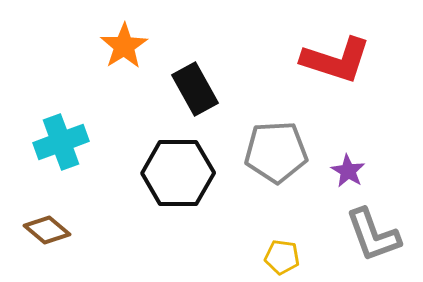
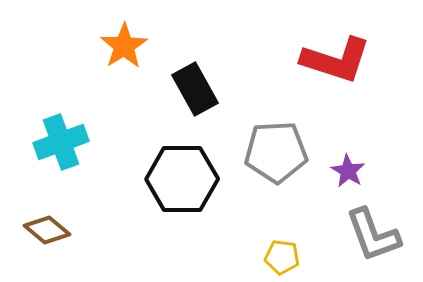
black hexagon: moved 4 px right, 6 px down
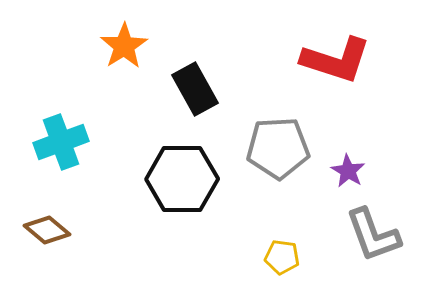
gray pentagon: moved 2 px right, 4 px up
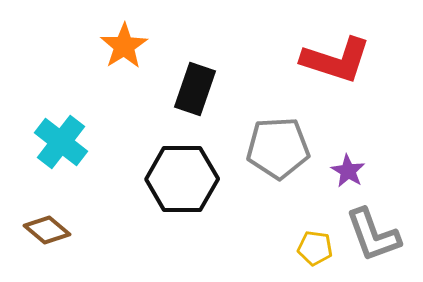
black rectangle: rotated 48 degrees clockwise
cyan cross: rotated 32 degrees counterclockwise
yellow pentagon: moved 33 px right, 9 px up
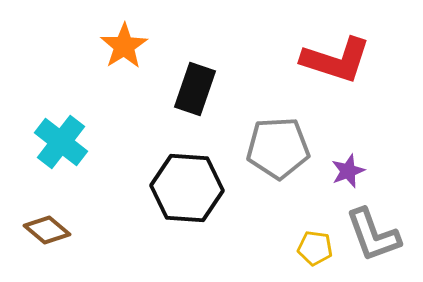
purple star: rotated 20 degrees clockwise
black hexagon: moved 5 px right, 9 px down; rotated 4 degrees clockwise
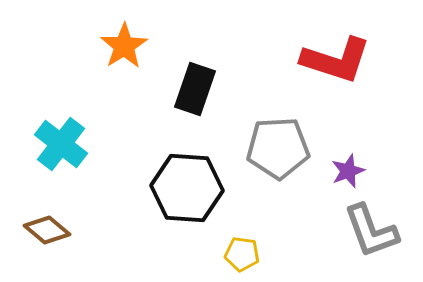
cyan cross: moved 2 px down
gray L-shape: moved 2 px left, 4 px up
yellow pentagon: moved 73 px left, 6 px down
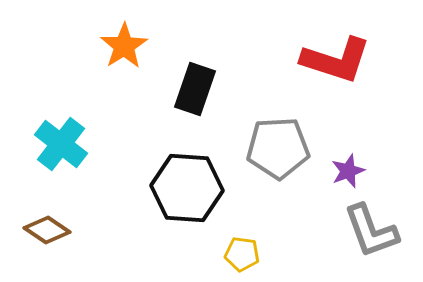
brown diamond: rotated 6 degrees counterclockwise
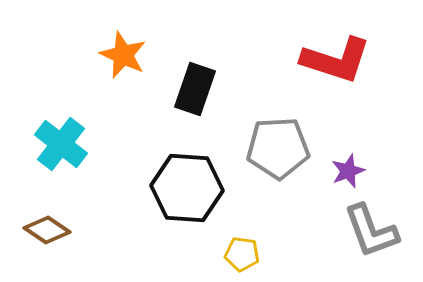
orange star: moved 1 px left, 9 px down; rotated 15 degrees counterclockwise
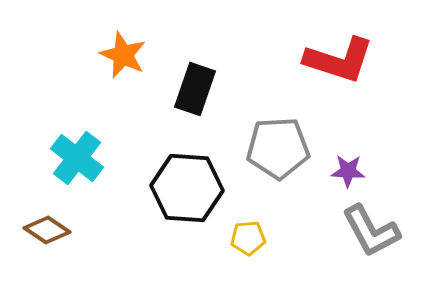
red L-shape: moved 3 px right
cyan cross: moved 16 px right, 14 px down
purple star: rotated 24 degrees clockwise
gray L-shape: rotated 8 degrees counterclockwise
yellow pentagon: moved 6 px right, 16 px up; rotated 12 degrees counterclockwise
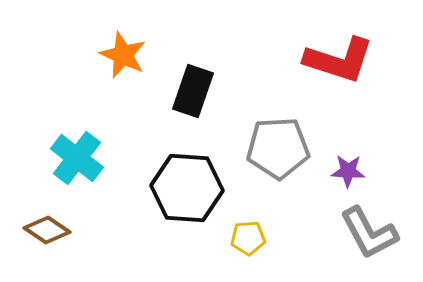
black rectangle: moved 2 px left, 2 px down
gray L-shape: moved 2 px left, 2 px down
